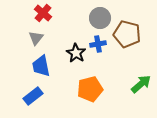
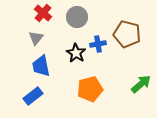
gray circle: moved 23 px left, 1 px up
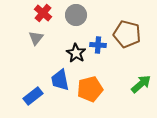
gray circle: moved 1 px left, 2 px up
blue cross: moved 1 px down; rotated 14 degrees clockwise
blue trapezoid: moved 19 px right, 14 px down
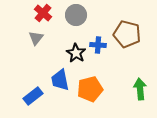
green arrow: moved 1 px left, 5 px down; rotated 55 degrees counterclockwise
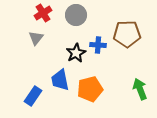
red cross: rotated 18 degrees clockwise
brown pentagon: rotated 16 degrees counterclockwise
black star: rotated 12 degrees clockwise
green arrow: rotated 15 degrees counterclockwise
blue rectangle: rotated 18 degrees counterclockwise
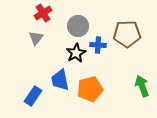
gray circle: moved 2 px right, 11 px down
green arrow: moved 2 px right, 3 px up
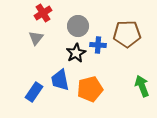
blue rectangle: moved 1 px right, 4 px up
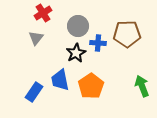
blue cross: moved 2 px up
orange pentagon: moved 1 px right, 3 px up; rotated 20 degrees counterclockwise
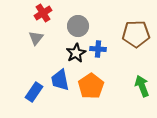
brown pentagon: moved 9 px right
blue cross: moved 6 px down
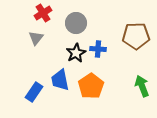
gray circle: moved 2 px left, 3 px up
brown pentagon: moved 2 px down
